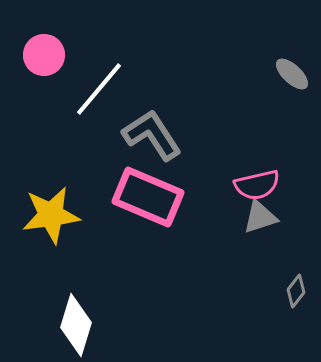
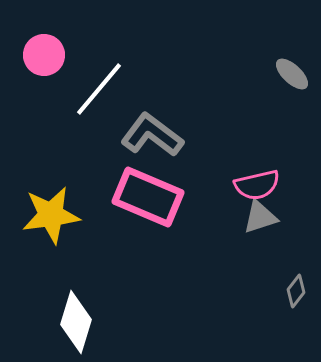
gray L-shape: rotated 20 degrees counterclockwise
white diamond: moved 3 px up
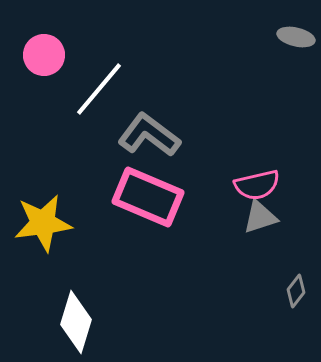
gray ellipse: moved 4 px right, 37 px up; rotated 30 degrees counterclockwise
gray L-shape: moved 3 px left
yellow star: moved 8 px left, 8 px down
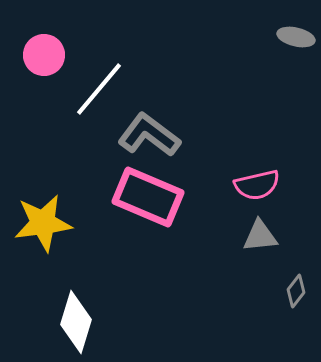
gray triangle: moved 19 px down; rotated 12 degrees clockwise
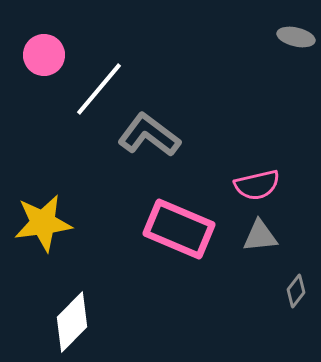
pink rectangle: moved 31 px right, 32 px down
white diamond: moved 4 px left; rotated 28 degrees clockwise
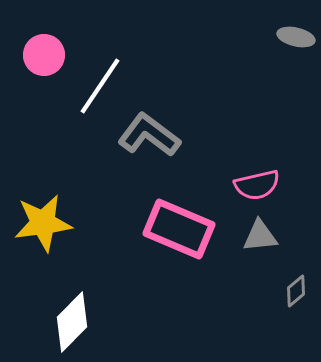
white line: moved 1 px right, 3 px up; rotated 6 degrees counterclockwise
gray diamond: rotated 12 degrees clockwise
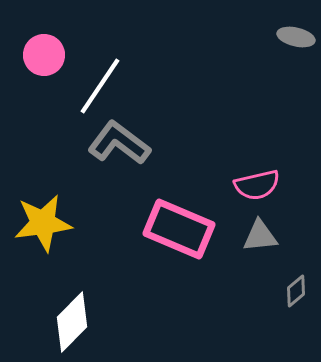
gray L-shape: moved 30 px left, 8 px down
